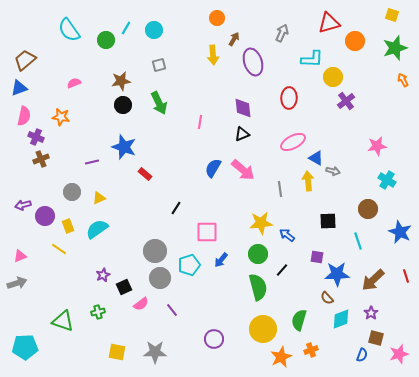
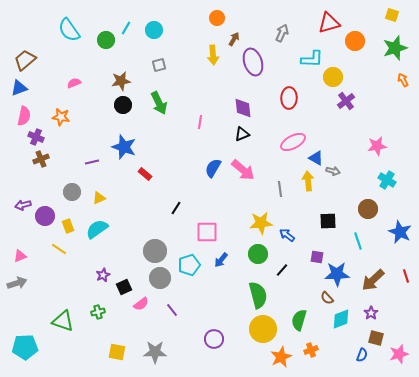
green semicircle at (258, 287): moved 8 px down
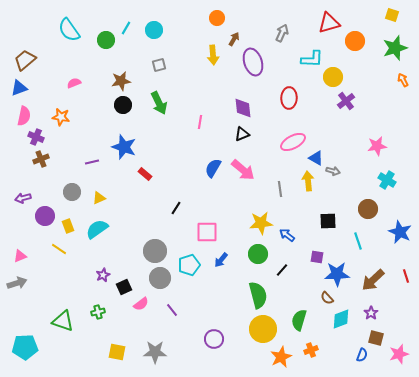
purple arrow at (23, 205): moved 7 px up
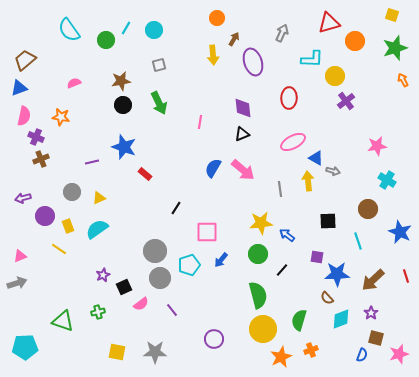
yellow circle at (333, 77): moved 2 px right, 1 px up
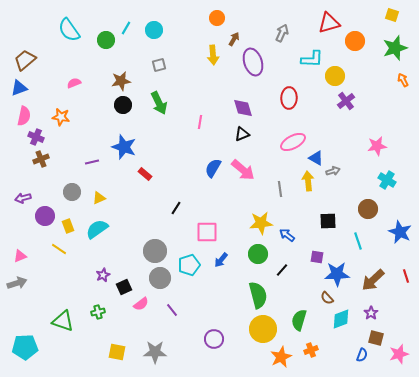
purple diamond at (243, 108): rotated 10 degrees counterclockwise
gray arrow at (333, 171): rotated 32 degrees counterclockwise
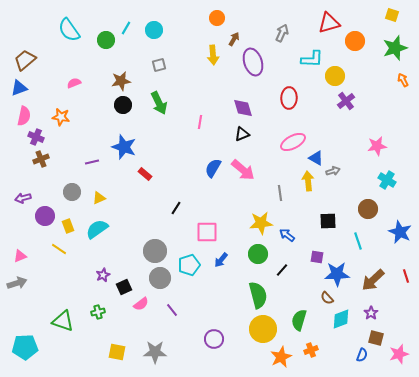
gray line at (280, 189): moved 4 px down
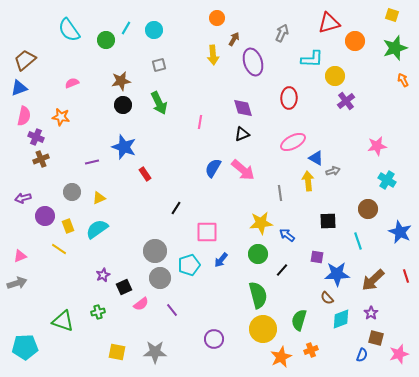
pink semicircle at (74, 83): moved 2 px left
red rectangle at (145, 174): rotated 16 degrees clockwise
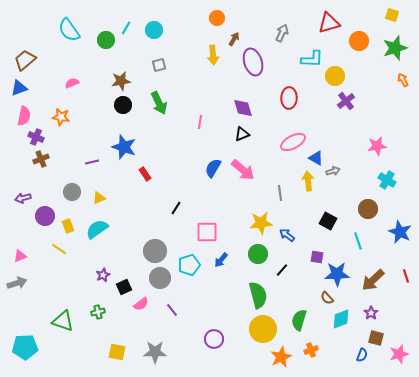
orange circle at (355, 41): moved 4 px right
black square at (328, 221): rotated 30 degrees clockwise
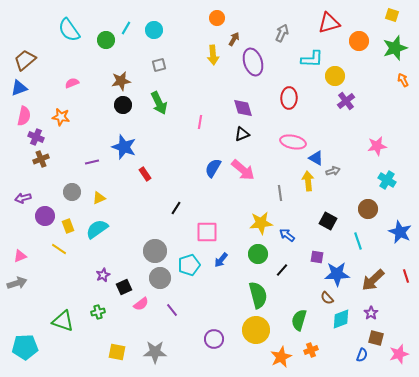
pink ellipse at (293, 142): rotated 40 degrees clockwise
yellow circle at (263, 329): moved 7 px left, 1 px down
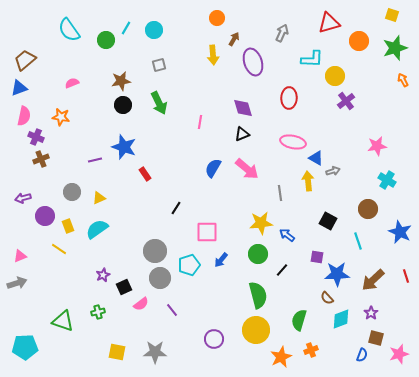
purple line at (92, 162): moved 3 px right, 2 px up
pink arrow at (243, 170): moved 4 px right, 1 px up
